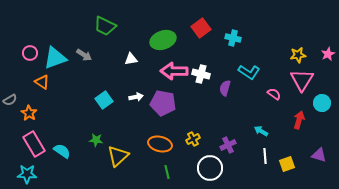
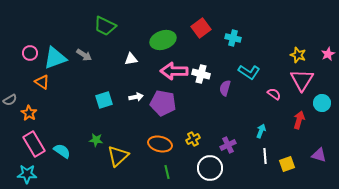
yellow star: rotated 28 degrees clockwise
cyan square: rotated 18 degrees clockwise
cyan arrow: rotated 80 degrees clockwise
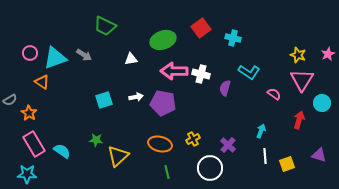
purple cross: rotated 21 degrees counterclockwise
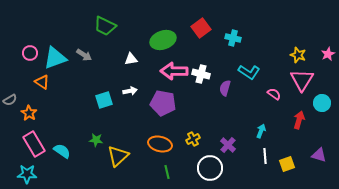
white arrow: moved 6 px left, 6 px up
